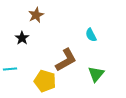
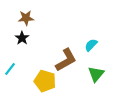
brown star: moved 10 px left, 3 px down; rotated 21 degrees clockwise
cyan semicircle: moved 10 px down; rotated 72 degrees clockwise
cyan line: rotated 48 degrees counterclockwise
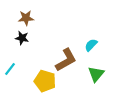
black star: rotated 24 degrees counterclockwise
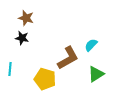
brown star: rotated 21 degrees clockwise
brown L-shape: moved 2 px right, 2 px up
cyan line: rotated 32 degrees counterclockwise
green triangle: rotated 18 degrees clockwise
yellow pentagon: moved 2 px up
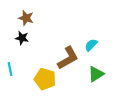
cyan line: rotated 16 degrees counterclockwise
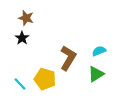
black star: rotated 24 degrees clockwise
cyan semicircle: moved 8 px right, 6 px down; rotated 24 degrees clockwise
brown L-shape: rotated 30 degrees counterclockwise
cyan line: moved 10 px right, 15 px down; rotated 32 degrees counterclockwise
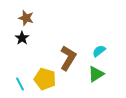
cyan semicircle: rotated 16 degrees counterclockwise
cyan line: rotated 16 degrees clockwise
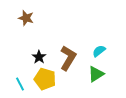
black star: moved 17 px right, 19 px down
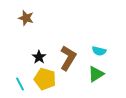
cyan semicircle: rotated 128 degrees counterclockwise
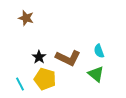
cyan semicircle: rotated 56 degrees clockwise
brown L-shape: rotated 85 degrees clockwise
green triangle: rotated 48 degrees counterclockwise
